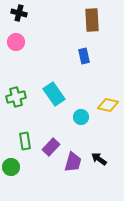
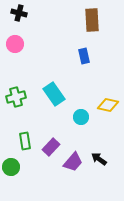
pink circle: moved 1 px left, 2 px down
purple trapezoid: rotated 25 degrees clockwise
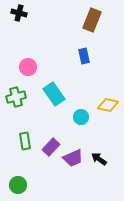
brown rectangle: rotated 25 degrees clockwise
pink circle: moved 13 px right, 23 px down
purple trapezoid: moved 4 px up; rotated 25 degrees clockwise
green circle: moved 7 px right, 18 px down
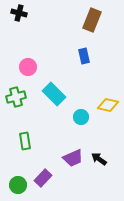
cyan rectangle: rotated 10 degrees counterclockwise
purple rectangle: moved 8 px left, 31 px down
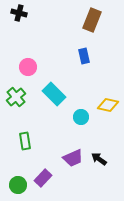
green cross: rotated 24 degrees counterclockwise
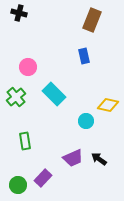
cyan circle: moved 5 px right, 4 px down
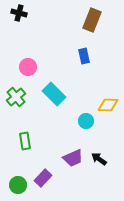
yellow diamond: rotated 10 degrees counterclockwise
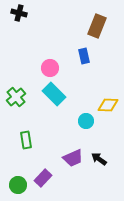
brown rectangle: moved 5 px right, 6 px down
pink circle: moved 22 px right, 1 px down
green rectangle: moved 1 px right, 1 px up
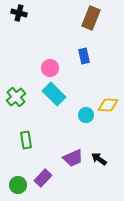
brown rectangle: moved 6 px left, 8 px up
cyan circle: moved 6 px up
